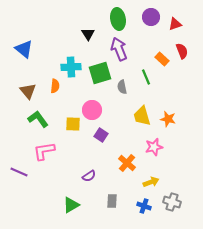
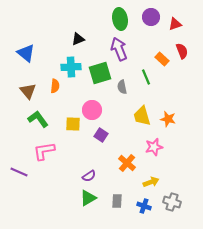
green ellipse: moved 2 px right
black triangle: moved 10 px left, 5 px down; rotated 40 degrees clockwise
blue triangle: moved 2 px right, 4 px down
gray rectangle: moved 5 px right
green triangle: moved 17 px right, 7 px up
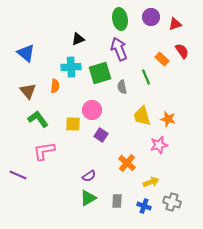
red semicircle: rotated 14 degrees counterclockwise
pink star: moved 5 px right, 2 px up
purple line: moved 1 px left, 3 px down
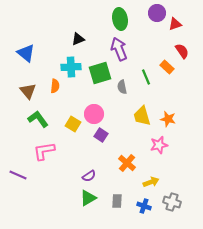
purple circle: moved 6 px right, 4 px up
orange rectangle: moved 5 px right, 8 px down
pink circle: moved 2 px right, 4 px down
yellow square: rotated 28 degrees clockwise
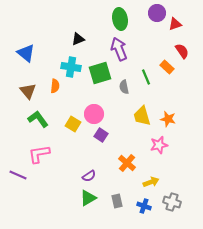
cyan cross: rotated 12 degrees clockwise
gray semicircle: moved 2 px right
pink L-shape: moved 5 px left, 3 px down
gray rectangle: rotated 16 degrees counterclockwise
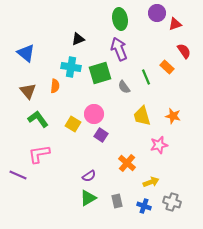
red semicircle: moved 2 px right
gray semicircle: rotated 24 degrees counterclockwise
orange star: moved 5 px right, 3 px up
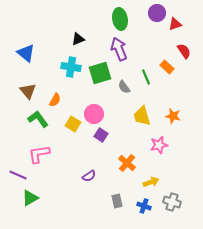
orange semicircle: moved 14 px down; rotated 24 degrees clockwise
green triangle: moved 58 px left
